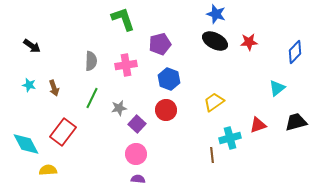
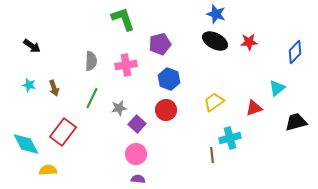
red triangle: moved 4 px left, 17 px up
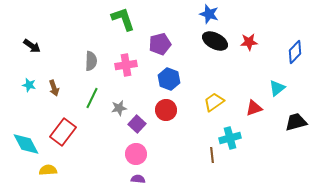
blue star: moved 7 px left
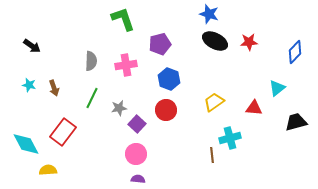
red triangle: rotated 24 degrees clockwise
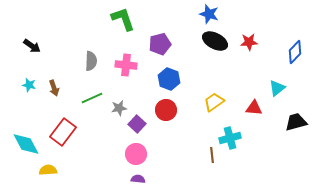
pink cross: rotated 15 degrees clockwise
green line: rotated 40 degrees clockwise
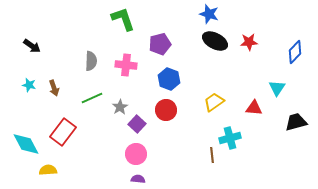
cyan triangle: rotated 18 degrees counterclockwise
gray star: moved 1 px right, 1 px up; rotated 21 degrees counterclockwise
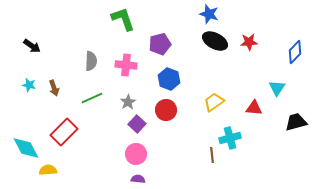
gray star: moved 8 px right, 5 px up
red rectangle: moved 1 px right; rotated 8 degrees clockwise
cyan diamond: moved 4 px down
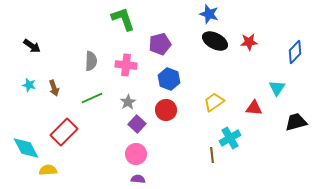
cyan cross: rotated 15 degrees counterclockwise
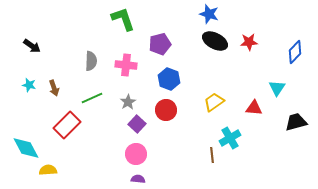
red rectangle: moved 3 px right, 7 px up
